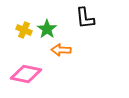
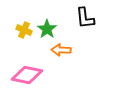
pink diamond: moved 1 px right, 1 px down
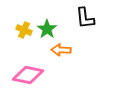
pink diamond: moved 1 px right
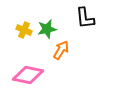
green star: rotated 24 degrees clockwise
orange arrow: rotated 120 degrees clockwise
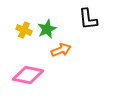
black L-shape: moved 3 px right, 1 px down
green star: rotated 12 degrees counterclockwise
orange arrow: rotated 36 degrees clockwise
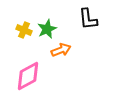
pink diamond: moved 1 px down; rotated 40 degrees counterclockwise
